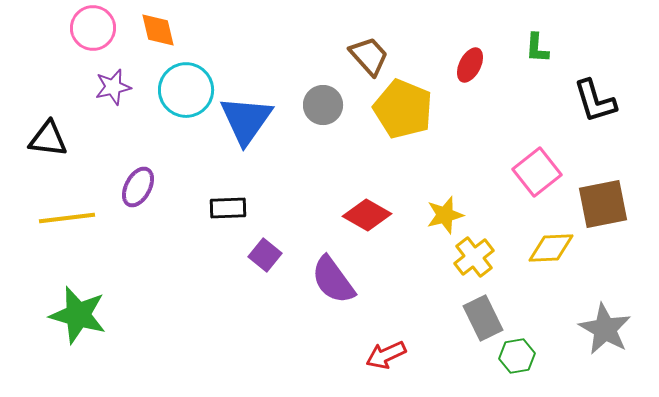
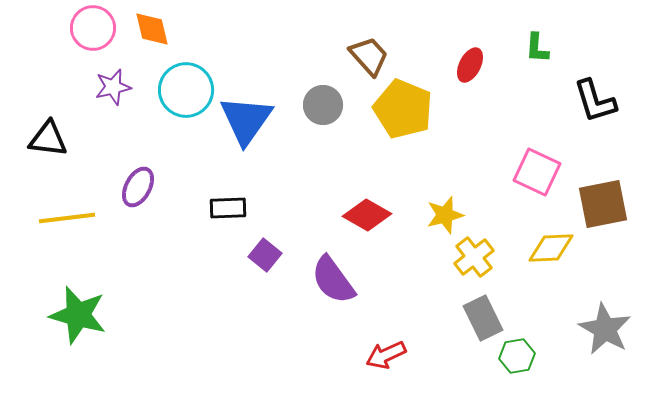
orange diamond: moved 6 px left, 1 px up
pink square: rotated 27 degrees counterclockwise
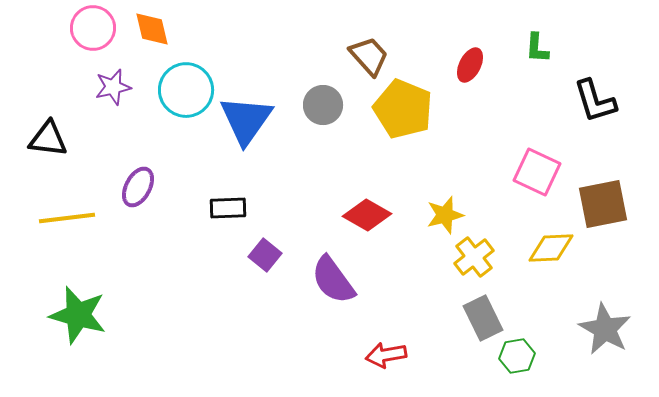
red arrow: rotated 15 degrees clockwise
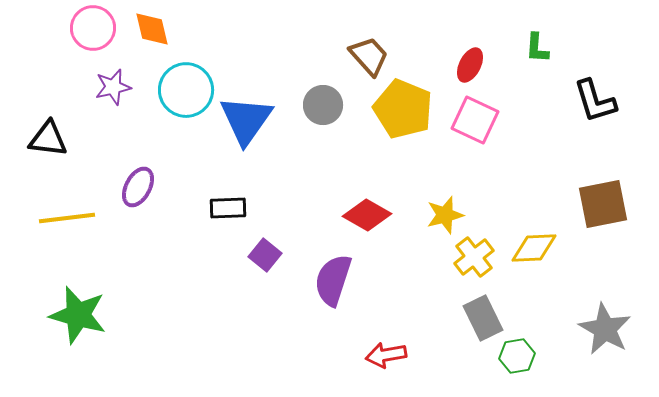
pink square: moved 62 px left, 52 px up
yellow diamond: moved 17 px left
purple semicircle: rotated 54 degrees clockwise
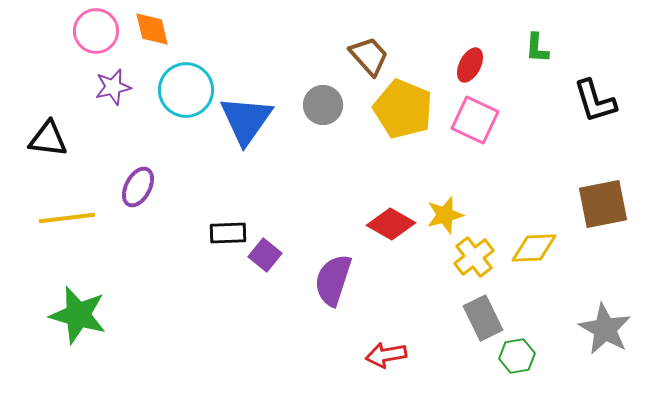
pink circle: moved 3 px right, 3 px down
black rectangle: moved 25 px down
red diamond: moved 24 px right, 9 px down
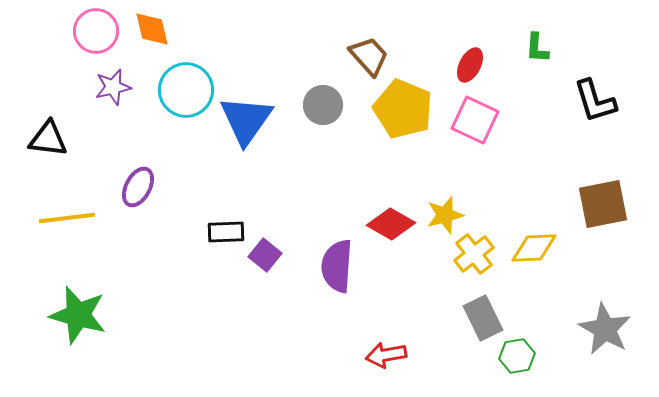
black rectangle: moved 2 px left, 1 px up
yellow cross: moved 3 px up
purple semicircle: moved 4 px right, 14 px up; rotated 14 degrees counterclockwise
